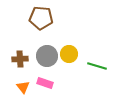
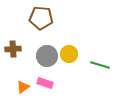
brown cross: moved 7 px left, 10 px up
green line: moved 3 px right, 1 px up
orange triangle: rotated 32 degrees clockwise
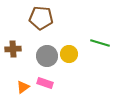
green line: moved 22 px up
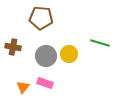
brown cross: moved 2 px up; rotated 14 degrees clockwise
gray circle: moved 1 px left
orange triangle: rotated 16 degrees counterclockwise
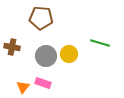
brown cross: moved 1 px left
pink rectangle: moved 2 px left
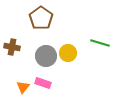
brown pentagon: rotated 30 degrees clockwise
yellow circle: moved 1 px left, 1 px up
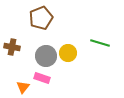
brown pentagon: rotated 15 degrees clockwise
pink rectangle: moved 1 px left, 5 px up
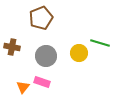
yellow circle: moved 11 px right
pink rectangle: moved 4 px down
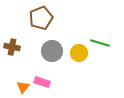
gray circle: moved 6 px right, 5 px up
